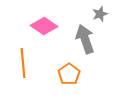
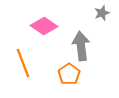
gray star: moved 2 px right, 1 px up
gray arrow: moved 4 px left, 7 px down; rotated 12 degrees clockwise
orange line: rotated 16 degrees counterclockwise
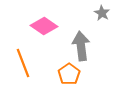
gray star: rotated 21 degrees counterclockwise
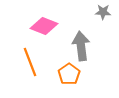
gray star: moved 1 px right, 1 px up; rotated 28 degrees counterclockwise
pink diamond: rotated 12 degrees counterclockwise
orange line: moved 7 px right, 1 px up
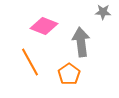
gray arrow: moved 4 px up
orange line: rotated 8 degrees counterclockwise
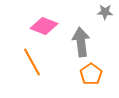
gray star: moved 2 px right
orange line: moved 2 px right
orange pentagon: moved 22 px right
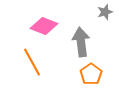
gray star: rotated 21 degrees counterclockwise
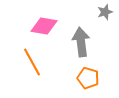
pink diamond: rotated 12 degrees counterclockwise
orange pentagon: moved 3 px left, 4 px down; rotated 20 degrees counterclockwise
